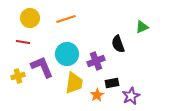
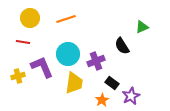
black semicircle: moved 4 px right, 2 px down; rotated 12 degrees counterclockwise
cyan circle: moved 1 px right
black rectangle: rotated 48 degrees clockwise
orange star: moved 5 px right, 5 px down
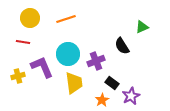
yellow trapezoid: rotated 15 degrees counterclockwise
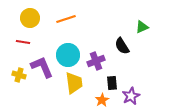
cyan circle: moved 1 px down
yellow cross: moved 1 px right, 1 px up; rotated 32 degrees clockwise
black rectangle: rotated 48 degrees clockwise
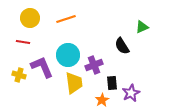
purple cross: moved 2 px left, 4 px down
purple star: moved 3 px up
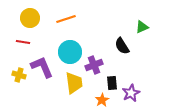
cyan circle: moved 2 px right, 3 px up
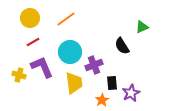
orange line: rotated 18 degrees counterclockwise
red line: moved 10 px right; rotated 40 degrees counterclockwise
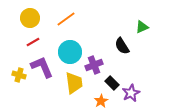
black rectangle: rotated 40 degrees counterclockwise
orange star: moved 1 px left, 1 px down
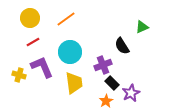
purple cross: moved 9 px right
orange star: moved 5 px right
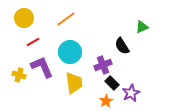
yellow circle: moved 6 px left
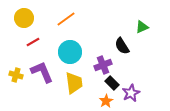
purple L-shape: moved 5 px down
yellow cross: moved 3 px left
